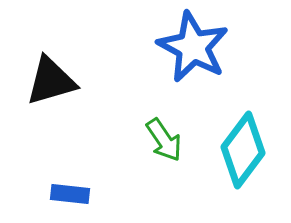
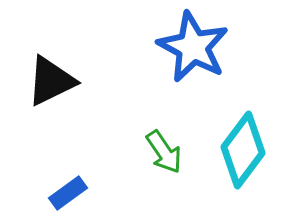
black triangle: rotated 10 degrees counterclockwise
green arrow: moved 12 px down
blue rectangle: moved 2 px left, 1 px up; rotated 42 degrees counterclockwise
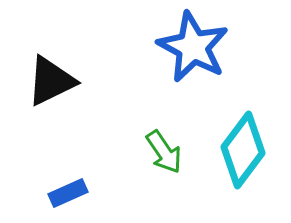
blue rectangle: rotated 12 degrees clockwise
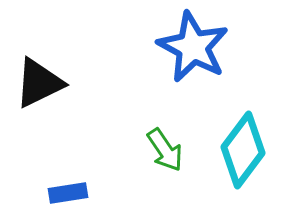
black triangle: moved 12 px left, 2 px down
green arrow: moved 1 px right, 2 px up
blue rectangle: rotated 15 degrees clockwise
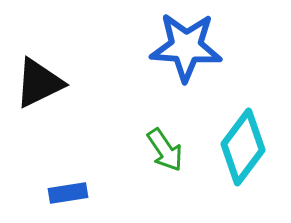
blue star: moved 7 px left; rotated 24 degrees counterclockwise
cyan diamond: moved 3 px up
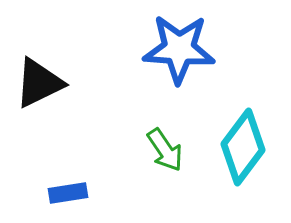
blue star: moved 7 px left, 2 px down
